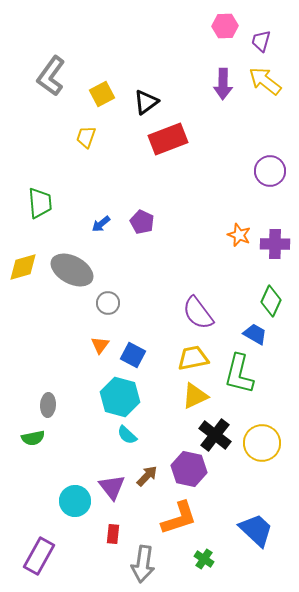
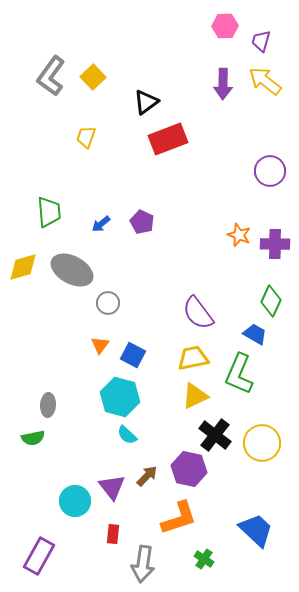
yellow square at (102, 94): moved 9 px left, 17 px up; rotated 15 degrees counterclockwise
green trapezoid at (40, 203): moved 9 px right, 9 px down
green L-shape at (239, 374): rotated 9 degrees clockwise
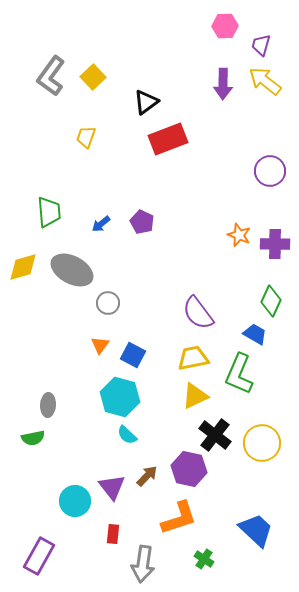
purple trapezoid at (261, 41): moved 4 px down
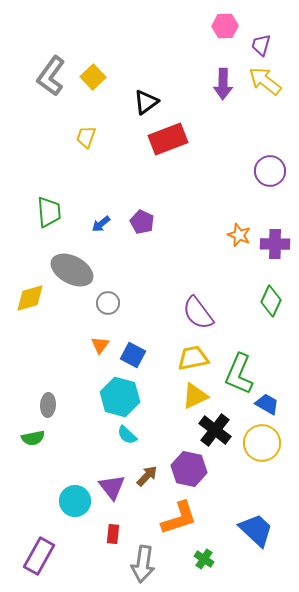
yellow diamond at (23, 267): moved 7 px right, 31 px down
blue trapezoid at (255, 334): moved 12 px right, 70 px down
black cross at (215, 435): moved 5 px up
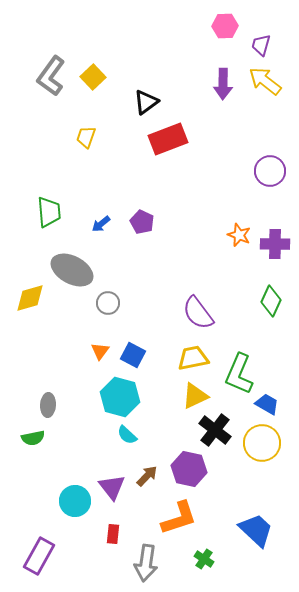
orange triangle at (100, 345): moved 6 px down
gray arrow at (143, 564): moved 3 px right, 1 px up
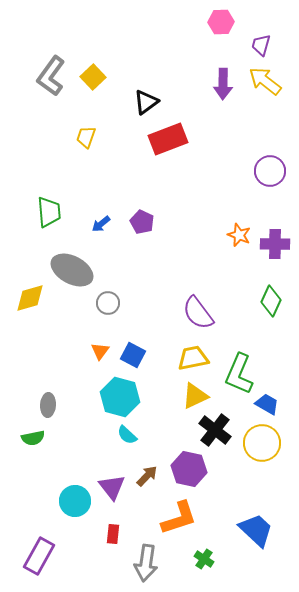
pink hexagon at (225, 26): moved 4 px left, 4 px up
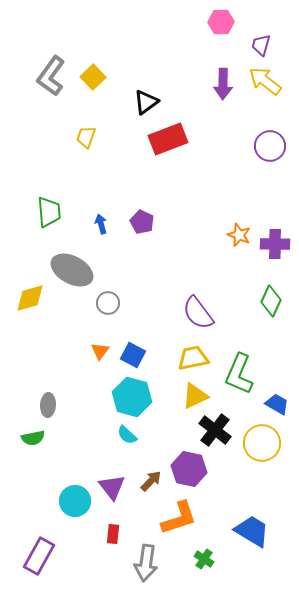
purple circle at (270, 171): moved 25 px up
blue arrow at (101, 224): rotated 114 degrees clockwise
cyan hexagon at (120, 397): moved 12 px right
blue trapezoid at (267, 404): moved 10 px right
brown arrow at (147, 476): moved 4 px right, 5 px down
blue trapezoid at (256, 530): moved 4 px left, 1 px down; rotated 12 degrees counterclockwise
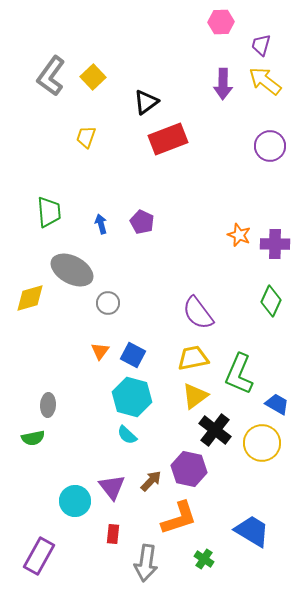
yellow triangle at (195, 396): rotated 12 degrees counterclockwise
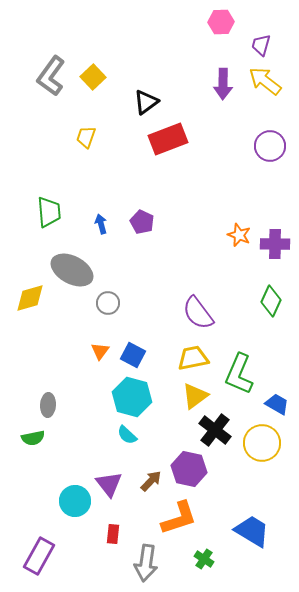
purple triangle at (112, 487): moved 3 px left, 3 px up
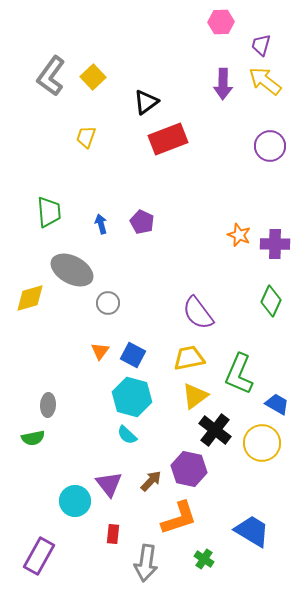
yellow trapezoid at (193, 358): moved 4 px left
